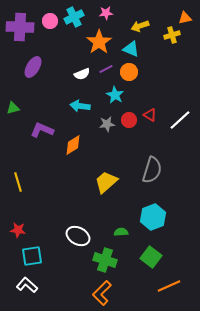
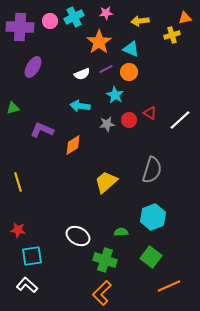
yellow arrow: moved 5 px up; rotated 12 degrees clockwise
red triangle: moved 2 px up
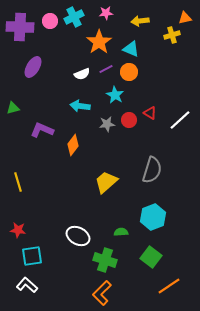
orange diamond: rotated 20 degrees counterclockwise
orange line: rotated 10 degrees counterclockwise
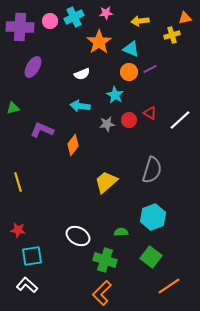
purple line: moved 44 px right
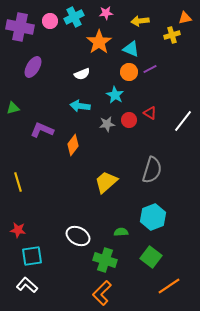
purple cross: rotated 8 degrees clockwise
white line: moved 3 px right, 1 px down; rotated 10 degrees counterclockwise
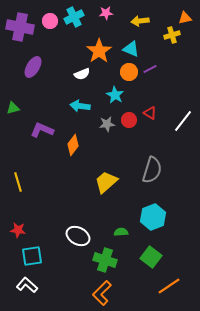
orange star: moved 9 px down
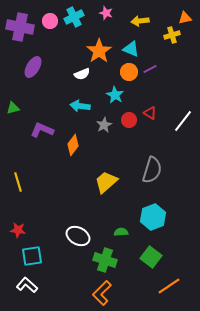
pink star: rotated 24 degrees clockwise
gray star: moved 3 px left, 1 px down; rotated 21 degrees counterclockwise
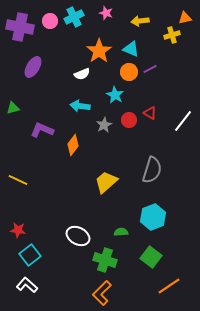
yellow line: moved 2 px up; rotated 48 degrees counterclockwise
cyan square: moved 2 px left, 1 px up; rotated 30 degrees counterclockwise
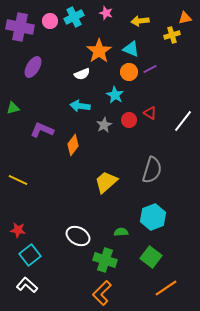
orange line: moved 3 px left, 2 px down
